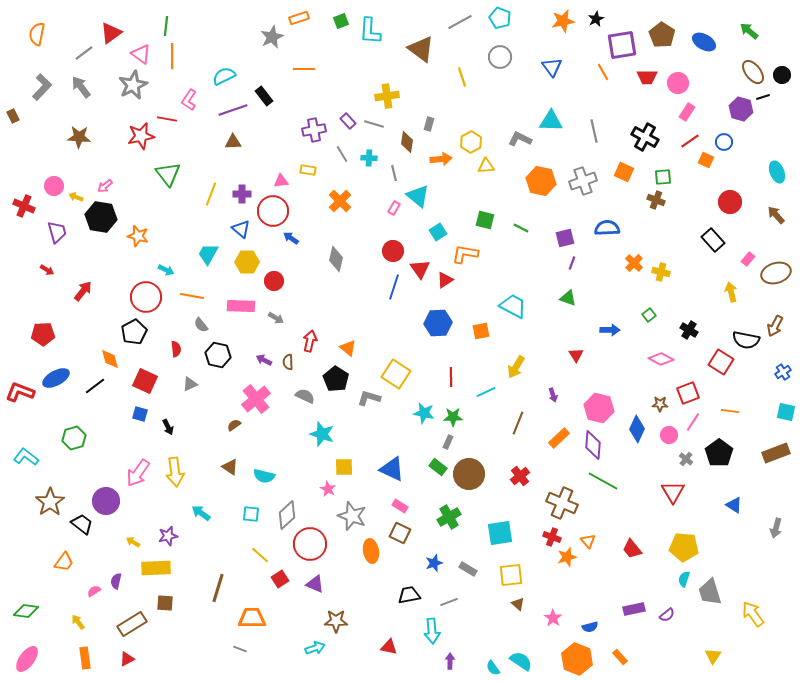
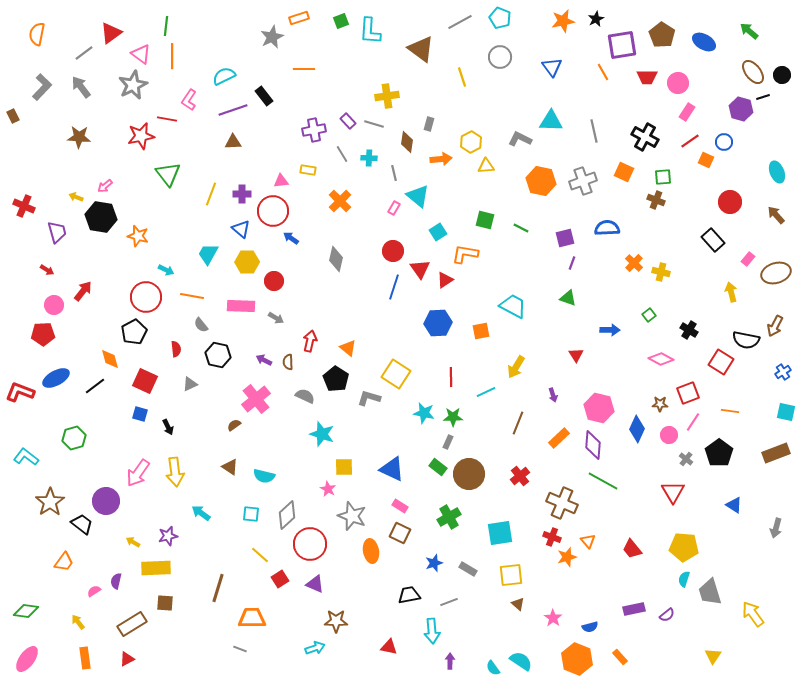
pink circle at (54, 186): moved 119 px down
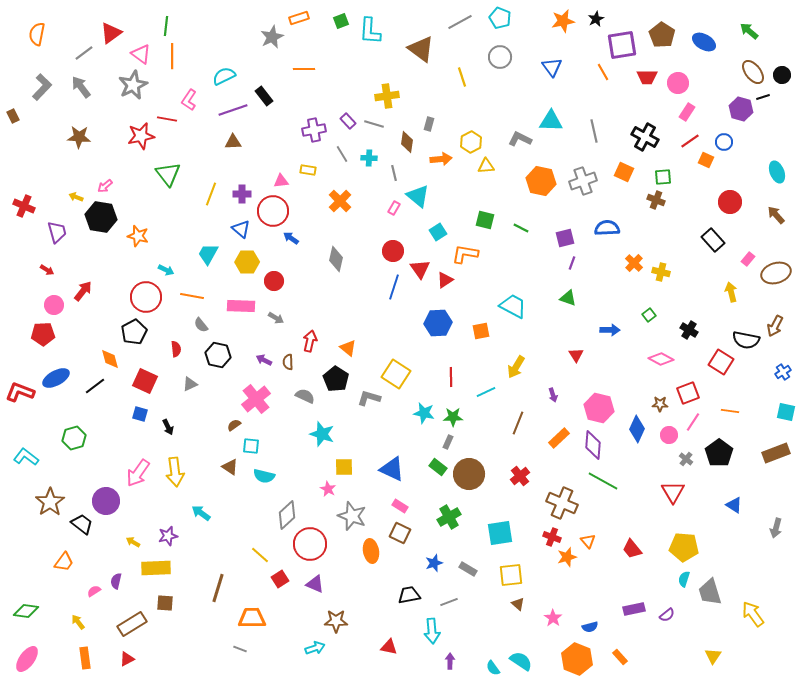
cyan square at (251, 514): moved 68 px up
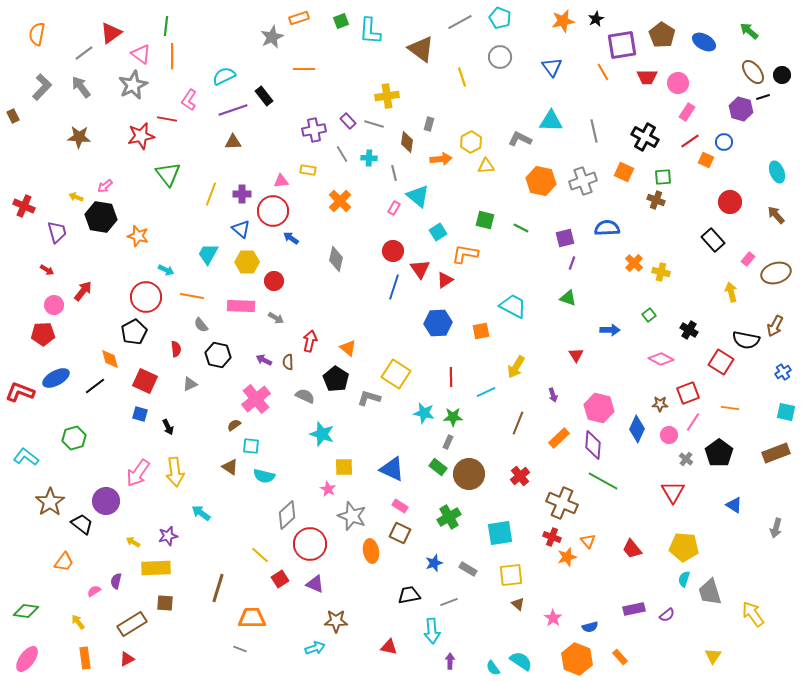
orange line at (730, 411): moved 3 px up
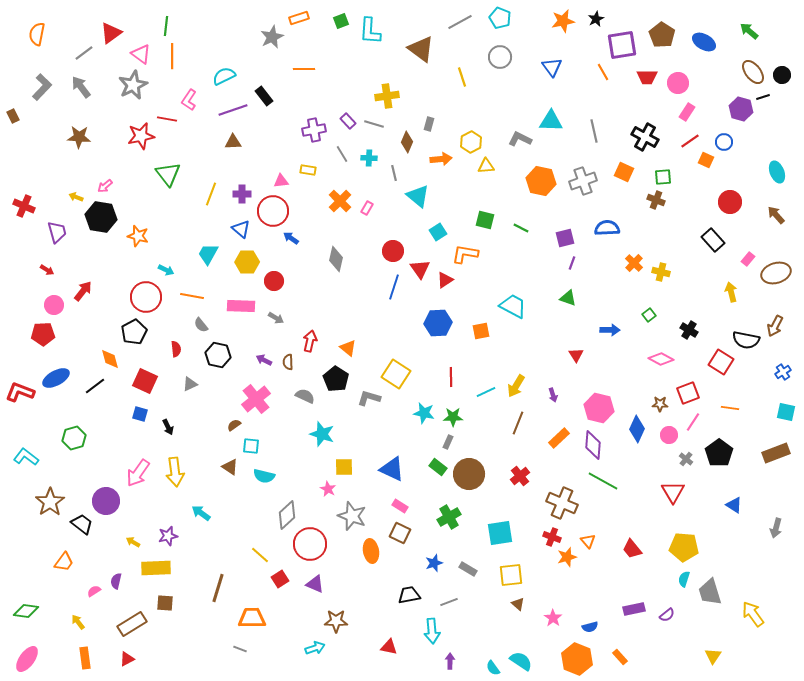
brown diamond at (407, 142): rotated 15 degrees clockwise
pink rectangle at (394, 208): moved 27 px left
yellow arrow at (516, 367): moved 19 px down
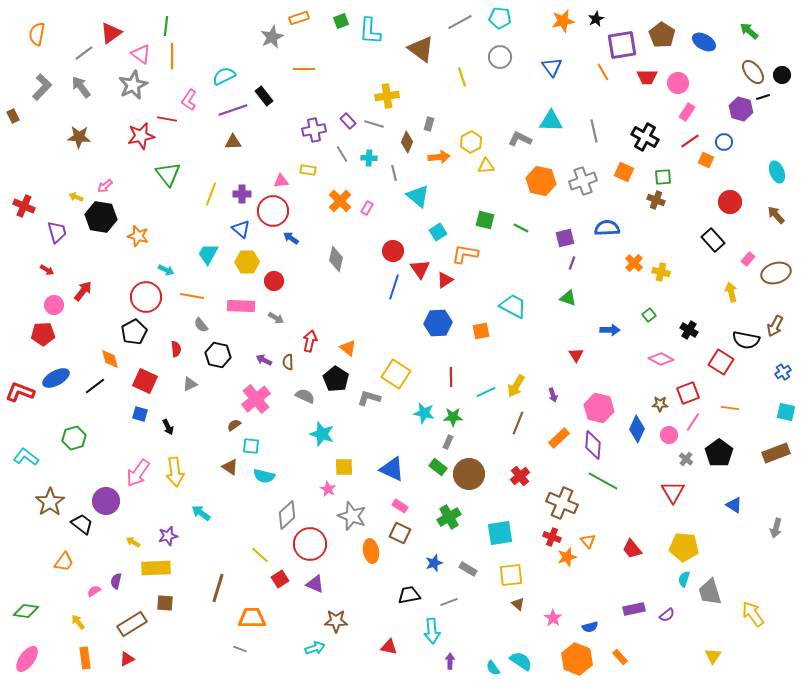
cyan pentagon at (500, 18): rotated 15 degrees counterclockwise
orange arrow at (441, 159): moved 2 px left, 2 px up
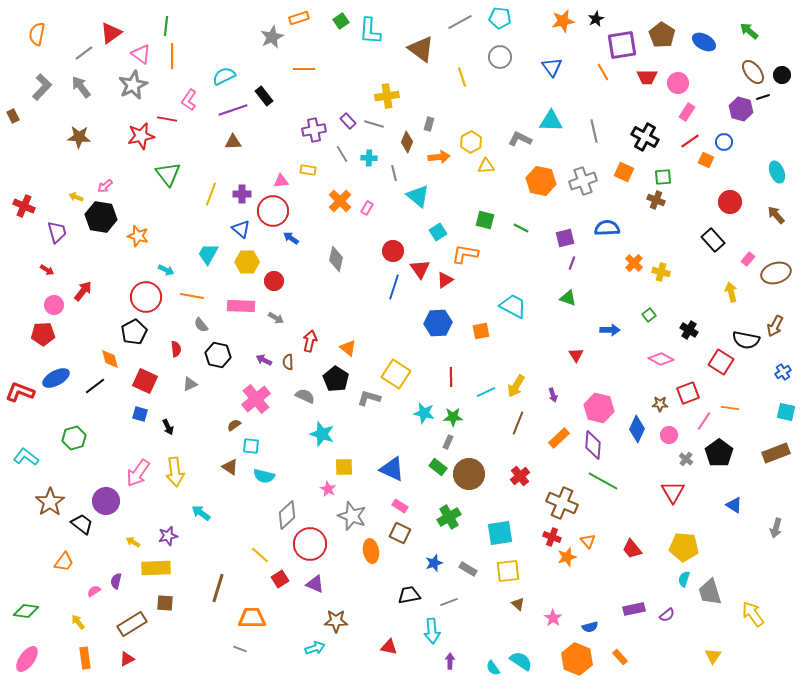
green square at (341, 21): rotated 14 degrees counterclockwise
pink line at (693, 422): moved 11 px right, 1 px up
yellow square at (511, 575): moved 3 px left, 4 px up
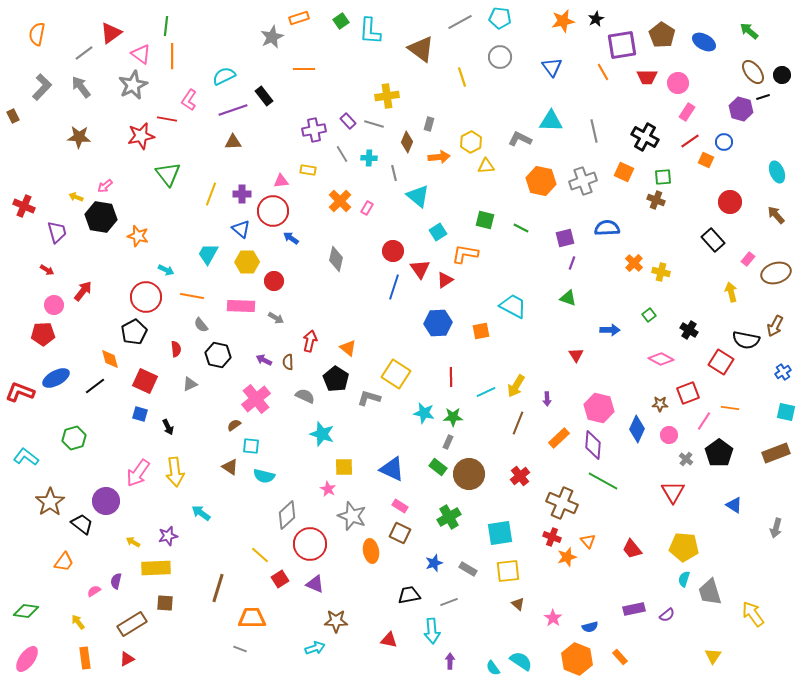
purple arrow at (553, 395): moved 6 px left, 4 px down; rotated 16 degrees clockwise
red triangle at (389, 647): moved 7 px up
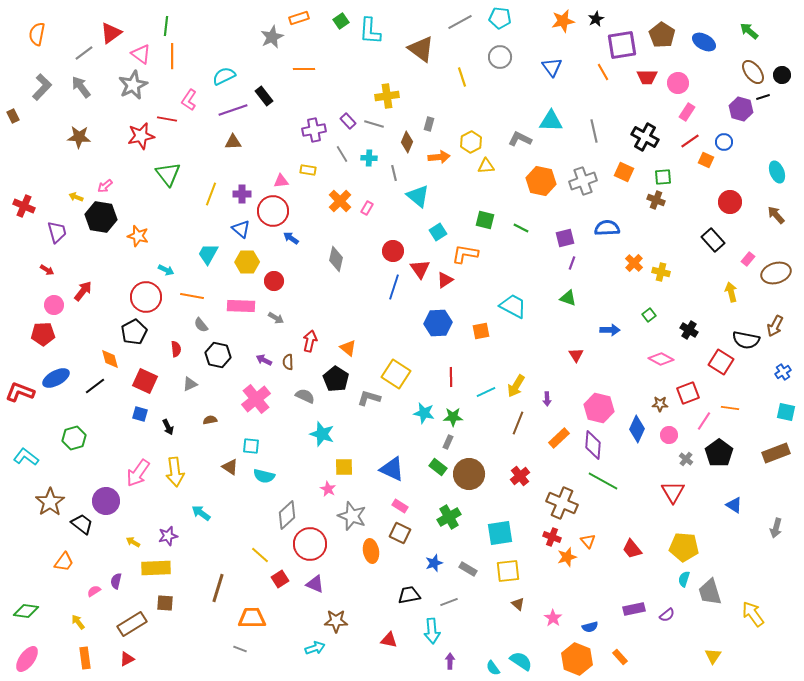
brown semicircle at (234, 425): moved 24 px left, 5 px up; rotated 24 degrees clockwise
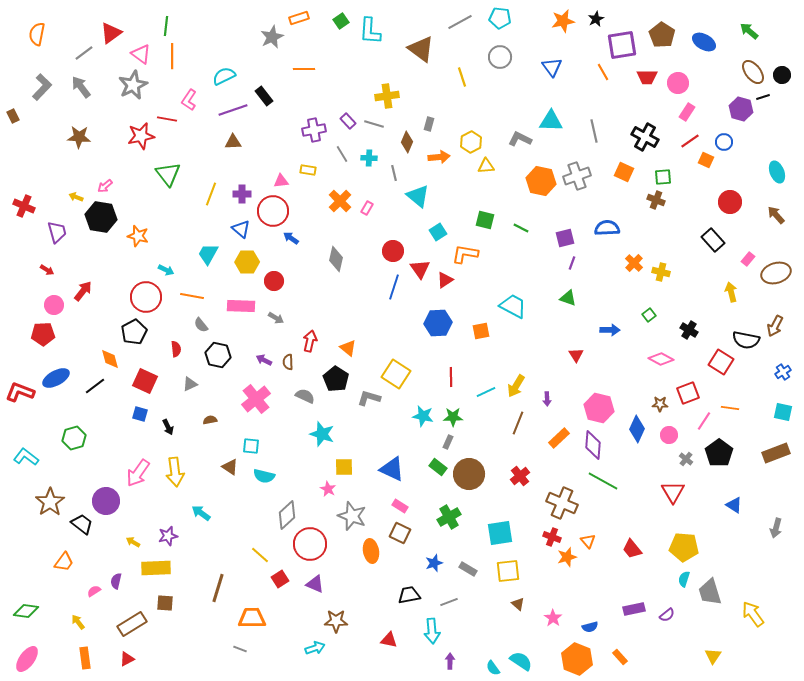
gray cross at (583, 181): moved 6 px left, 5 px up
cyan square at (786, 412): moved 3 px left
cyan star at (424, 413): moved 1 px left, 3 px down
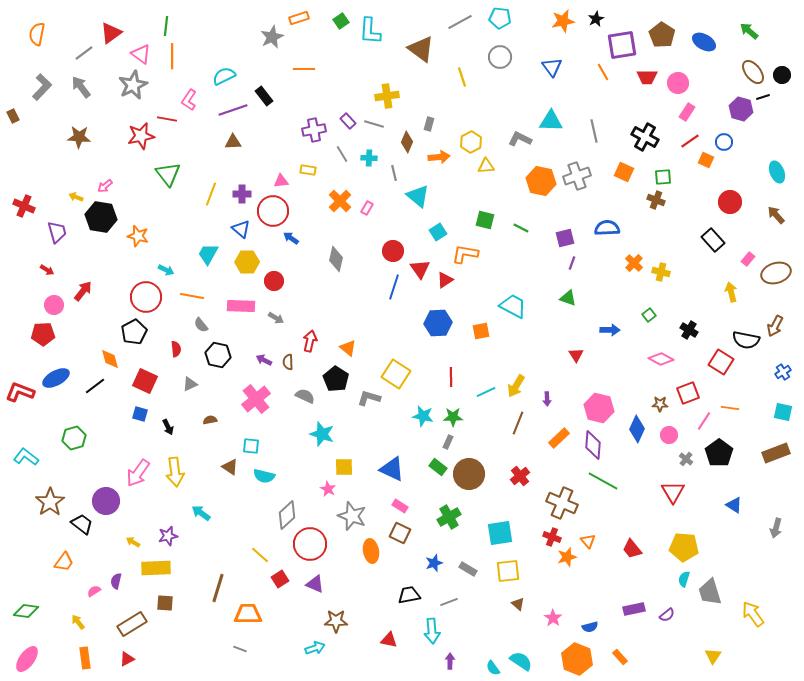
orange trapezoid at (252, 618): moved 4 px left, 4 px up
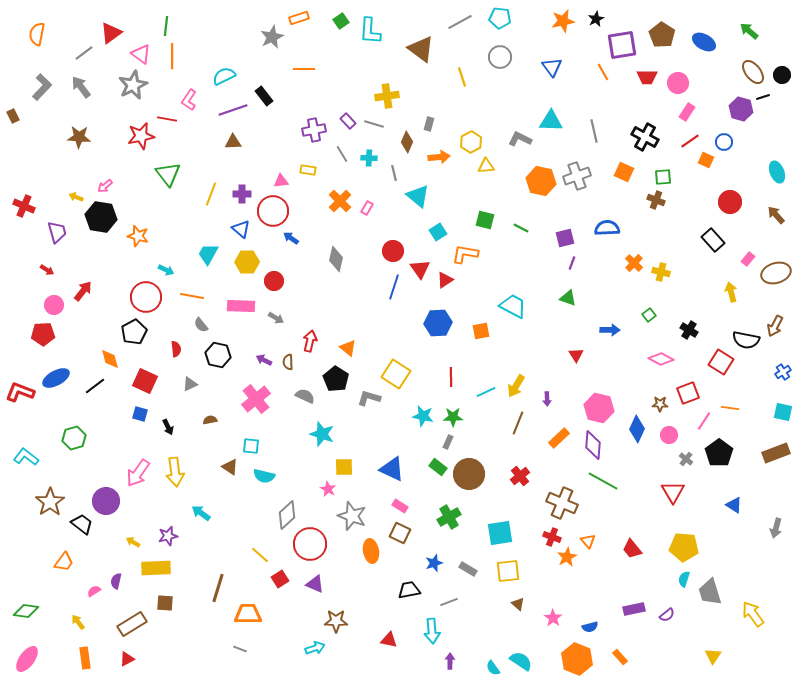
orange star at (567, 557): rotated 12 degrees counterclockwise
black trapezoid at (409, 595): moved 5 px up
